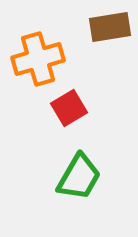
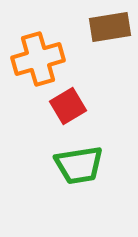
red square: moved 1 px left, 2 px up
green trapezoid: moved 12 px up; rotated 51 degrees clockwise
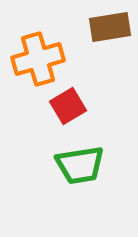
green trapezoid: moved 1 px right
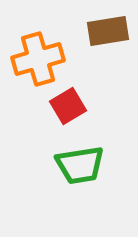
brown rectangle: moved 2 px left, 4 px down
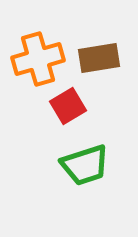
brown rectangle: moved 9 px left, 27 px down
green trapezoid: moved 5 px right; rotated 9 degrees counterclockwise
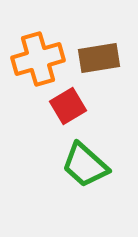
green trapezoid: rotated 60 degrees clockwise
